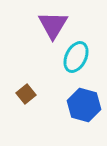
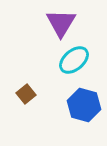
purple triangle: moved 8 px right, 2 px up
cyan ellipse: moved 2 px left, 3 px down; rotated 24 degrees clockwise
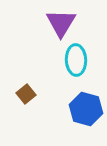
cyan ellipse: moved 2 px right; rotated 52 degrees counterclockwise
blue hexagon: moved 2 px right, 4 px down
